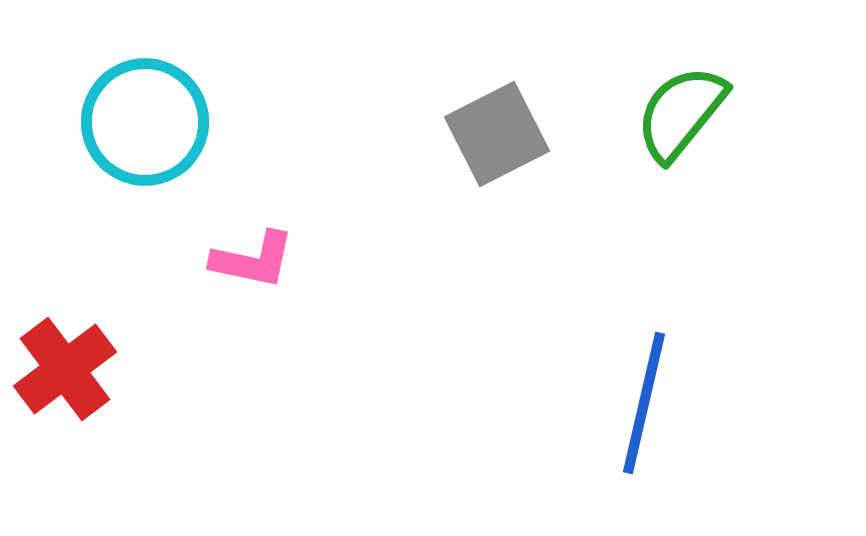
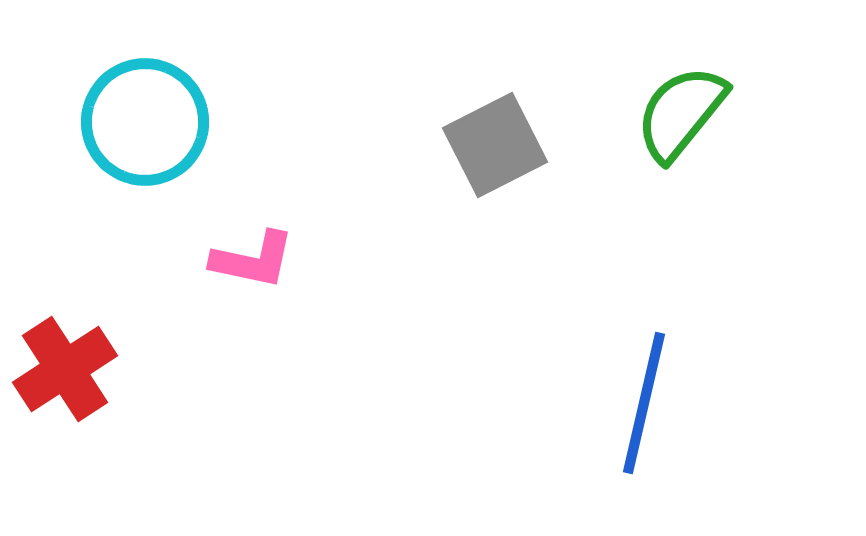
gray square: moved 2 px left, 11 px down
red cross: rotated 4 degrees clockwise
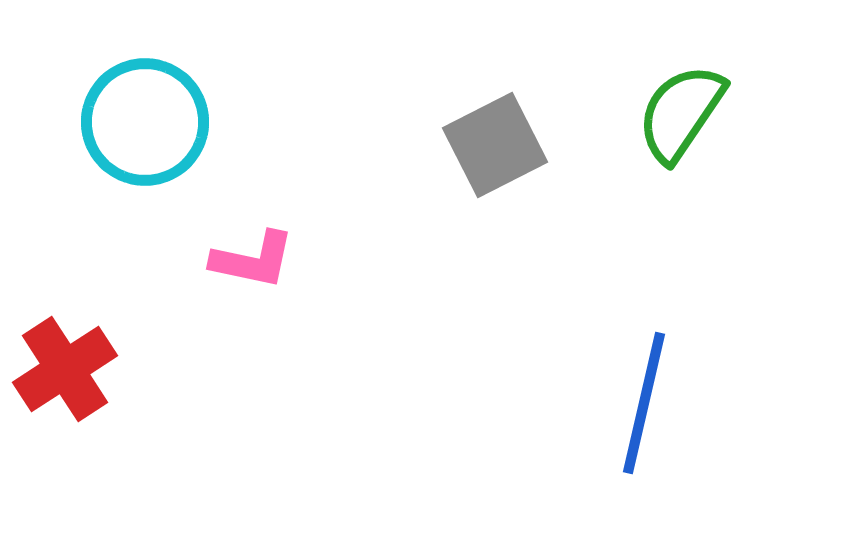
green semicircle: rotated 5 degrees counterclockwise
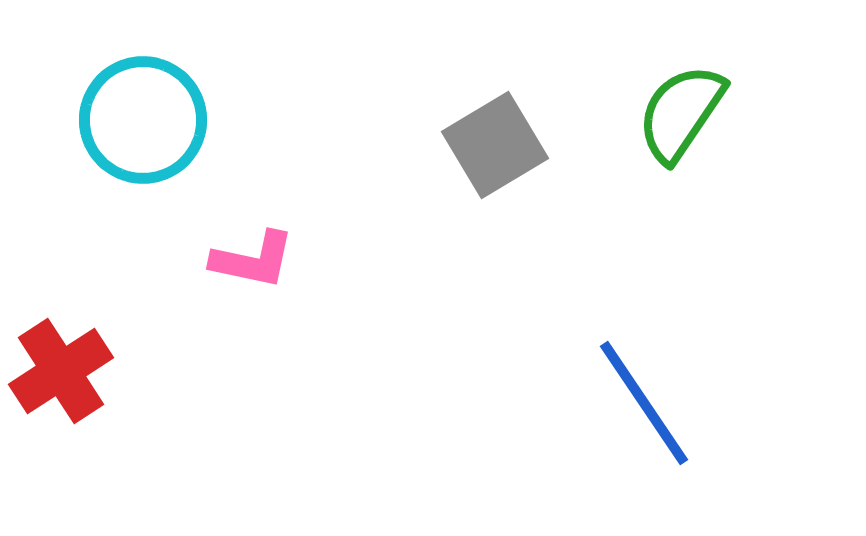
cyan circle: moved 2 px left, 2 px up
gray square: rotated 4 degrees counterclockwise
red cross: moved 4 px left, 2 px down
blue line: rotated 47 degrees counterclockwise
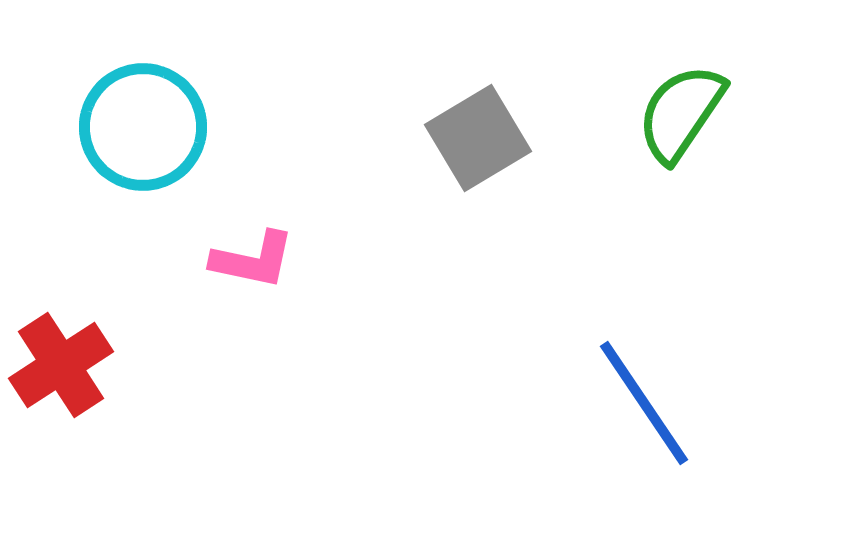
cyan circle: moved 7 px down
gray square: moved 17 px left, 7 px up
red cross: moved 6 px up
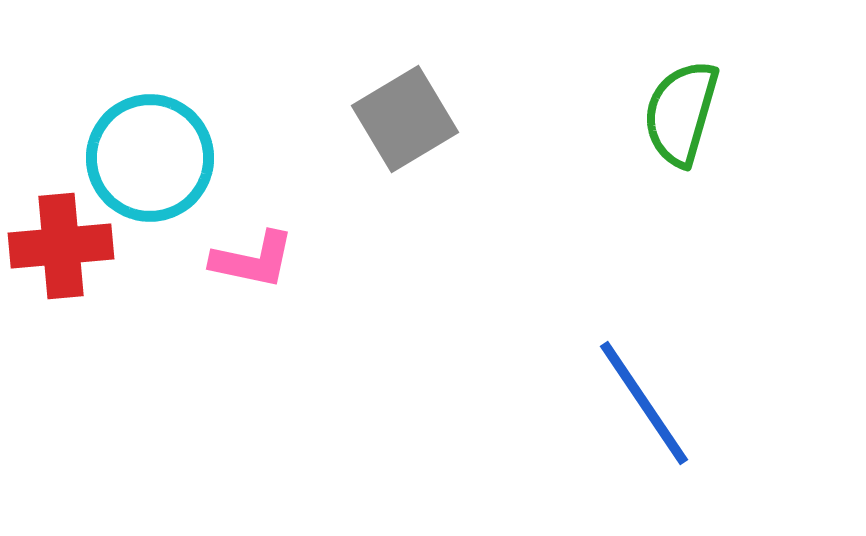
green semicircle: rotated 18 degrees counterclockwise
cyan circle: moved 7 px right, 31 px down
gray square: moved 73 px left, 19 px up
red cross: moved 119 px up; rotated 28 degrees clockwise
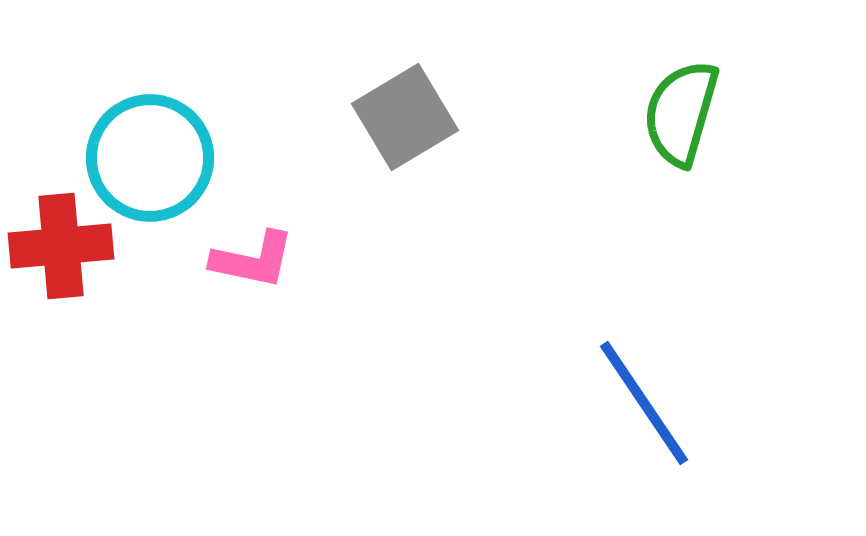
gray square: moved 2 px up
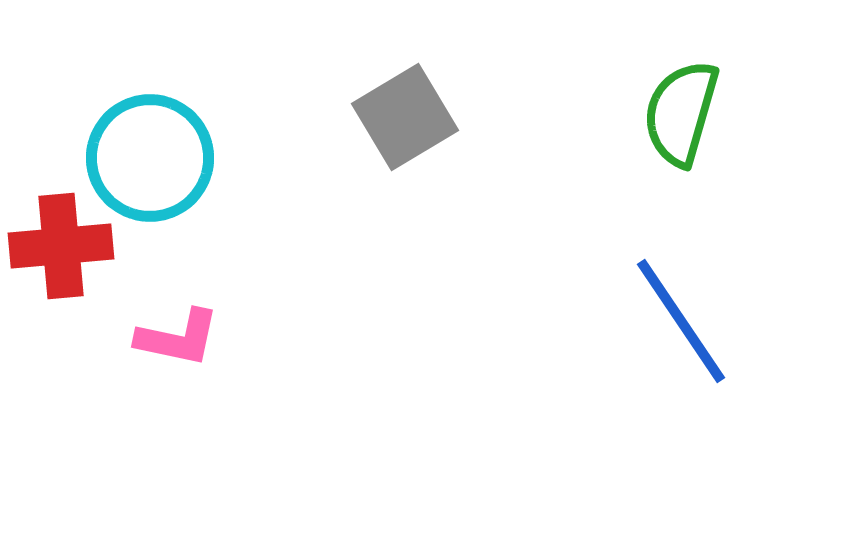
pink L-shape: moved 75 px left, 78 px down
blue line: moved 37 px right, 82 px up
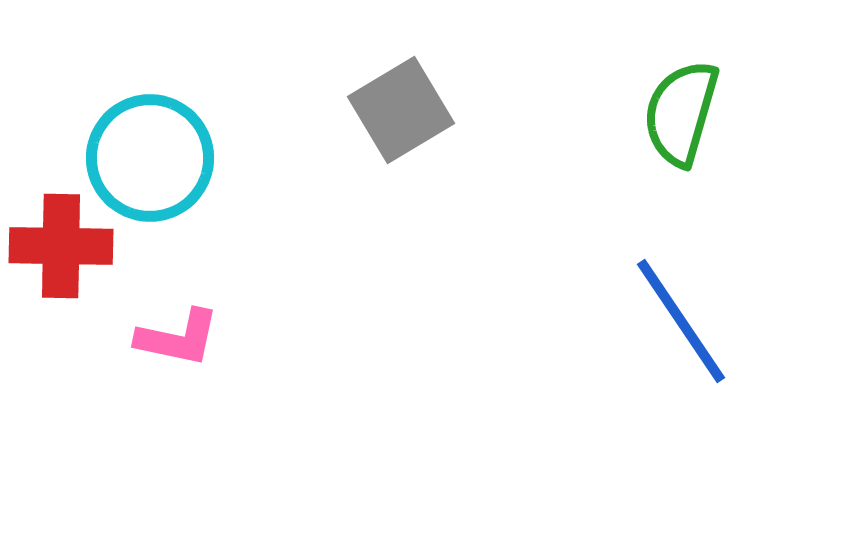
gray square: moved 4 px left, 7 px up
red cross: rotated 6 degrees clockwise
